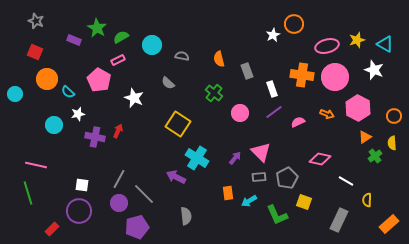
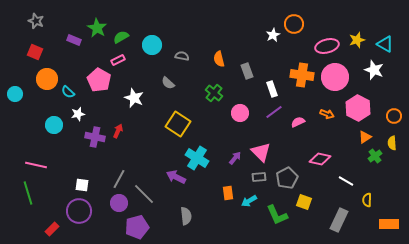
orange rectangle at (389, 224): rotated 42 degrees clockwise
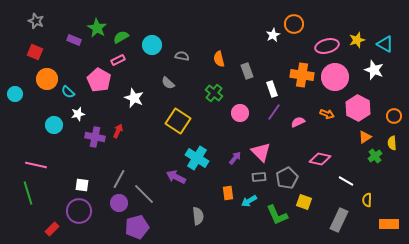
purple line at (274, 112): rotated 18 degrees counterclockwise
yellow square at (178, 124): moved 3 px up
gray semicircle at (186, 216): moved 12 px right
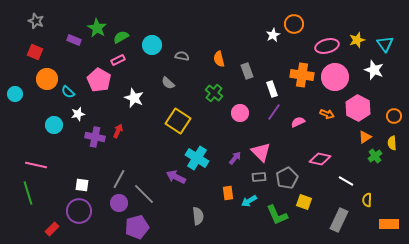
cyan triangle at (385, 44): rotated 24 degrees clockwise
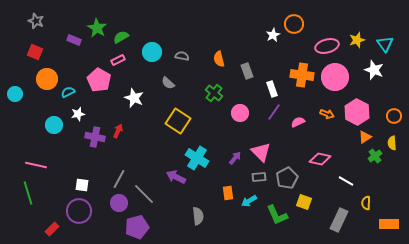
cyan circle at (152, 45): moved 7 px down
cyan semicircle at (68, 92): rotated 112 degrees clockwise
pink hexagon at (358, 108): moved 1 px left, 4 px down
yellow semicircle at (367, 200): moved 1 px left, 3 px down
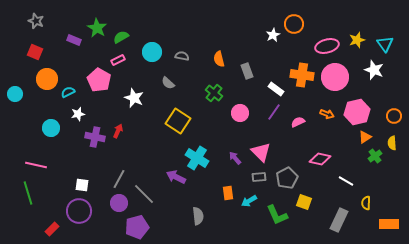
white rectangle at (272, 89): moved 4 px right; rotated 35 degrees counterclockwise
pink hexagon at (357, 112): rotated 20 degrees clockwise
cyan circle at (54, 125): moved 3 px left, 3 px down
purple arrow at (235, 158): rotated 80 degrees counterclockwise
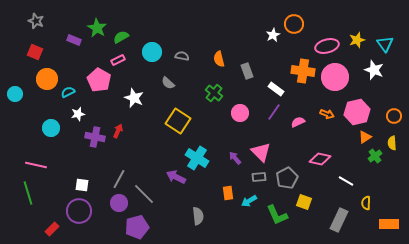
orange cross at (302, 75): moved 1 px right, 4 px up
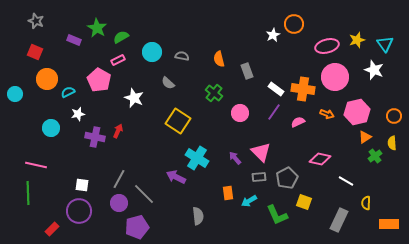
orange cross at (303, 71): moved 18 px down
green line at (28, 193): rotated 15 degrees clockwise
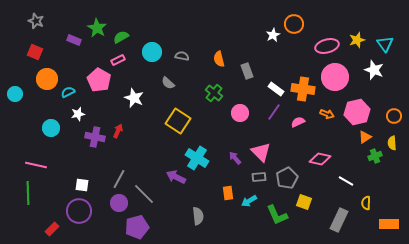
green cross at (375, 156): rotated 16 degrees clockwise
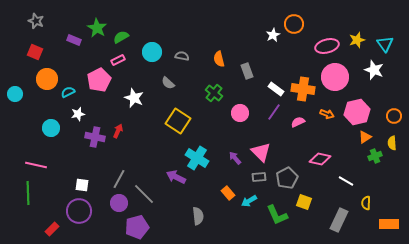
pink pentagon at (99, 80): rotated 15 degrees clockwise
orange rectangle at (228, 193): rotated 32 degrees counterclockwise
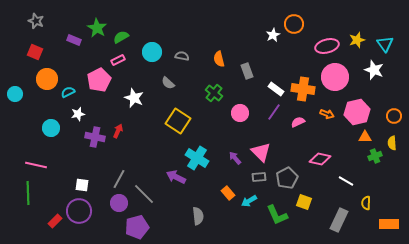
orange triangle at (365, 137): rotated 32 degrees clockwise
red rectangle at (52, 229): moved 3 px right, 8 px up
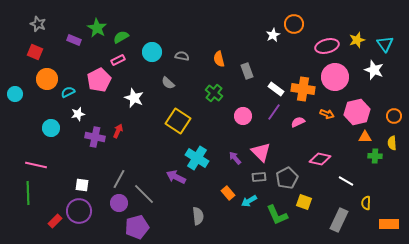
gray star at (36, 21): moved 2 px right, 3 px down
pink circle at (240, 113): moved 3 px right, 3 px down
green cross at (375, 156): rotated 24 degrees clockwise
